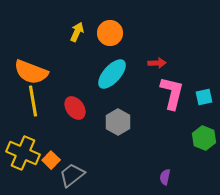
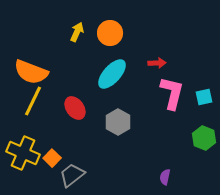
yellow line: rotated 36 degrees clockwise
orange square: moved 1 px right, 2 px up
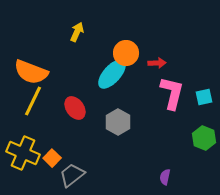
orange circle: moved 16 px right, 20 px down
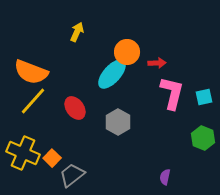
orange circle: moved 1 px right, 1 px up
yellow line: rotated 16 degrees clockwise
green hexagon: moved 1 px left
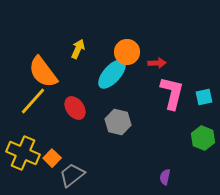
yellow arrow: moved 1 px right, 17 px down
orange semicircle: moved 12 px right; rotated 32 degrees clockwise
gray hexagon: rotated 15 degrees counterclockwise
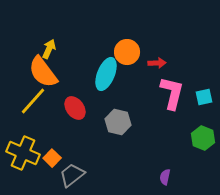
yellow arrow: moved 29 px left
cyan ellipse: moved 6 px left; rotated 20 degrees counterclockwise
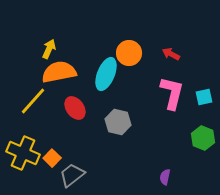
orange circle: moved 2 px right, 1 px down
red arrow: moved 14 px right, 9 px up; rotated 150 degrees counterclockwise
orange semicircle: moved 16 px right; rotated 116 degrees clockwise
